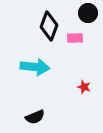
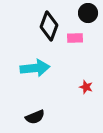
cyan arrow: moved 1 px down; rotated 12 degrees counterclockwise
red star: moved 2 px right
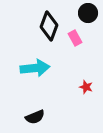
pink rectangle: rotated 63 degrees clockwise
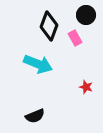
black circle: moved 2 px left, 2 px down
cyan arrow: moved 3 px right, 4 px up; rotated 28 degrees clockwise
black semicircle: moved 1 px up
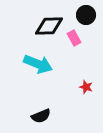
black diamond: rotated 68 degrees clockwise
pink rectangle: moved 1 px left
black semicircle: moved 6 px right
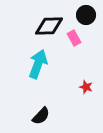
cyan arrow: rotated 92 degrees counterclockwise
black semicircle: rotated 24 degrees counterclockwise
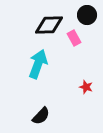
black circle: moved 1 px right
black diamond: moved 1 px up
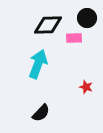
black circle: moved 3 px down
black diamond: moved 1 px left
pink rectangle: rotated 63 degrees counterclockwise
black semicircle: moved 3 px up
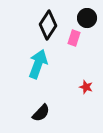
black diamond: rotated 56 degrees counterclockwise
pink rectangle: rotated 70 degrees counterclockwise
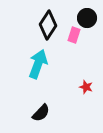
pink rectangle: moved 3 px up
